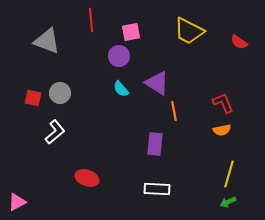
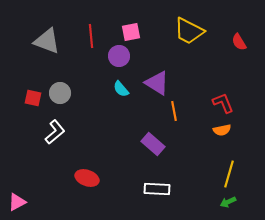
red line: moved 16 px down
red semicircle: rotated 24 degrees clockwise
purple rectangle: moved 2 px left; rotated 55 degrees counterclockwise
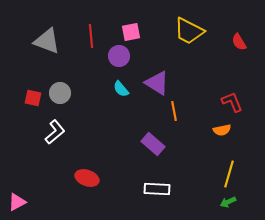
red L-shape: moved 9 px right, 1 px up
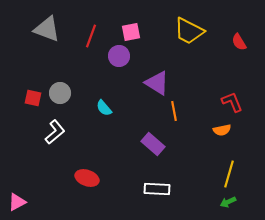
red line: rotated 25 degrees clockwise
gray triangle: moved 12 px up
cyan semicircle: moved 17 px left, 19 px down
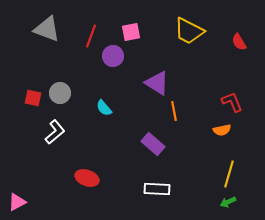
purple circle: moved 6 px left
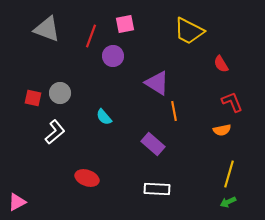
pink square: moved 6 px left, 8 px up
red semicircle: moved 18 px left, 22 px down
cyan semicircle: moved 9 px down
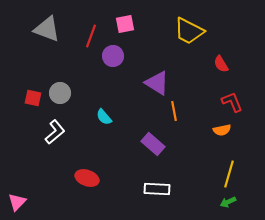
pink triangle: rotated 18 degrees counterclockwise
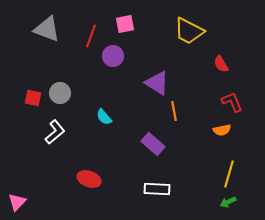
red ellipse: moved 2 px right, 1 px down
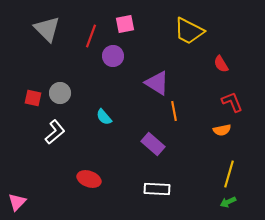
gray triangle: rotated 24 degrees clockwise
